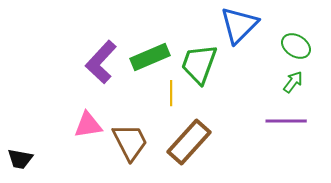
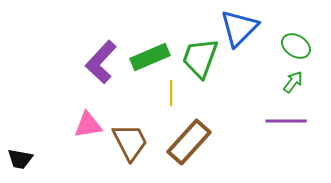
blue triangle: moved 3 px down
green trapezoid: moved 1 px right, 6 px up
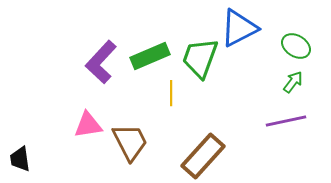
blue triangle: rotated 18 degrees clockwise
green rectangle: moved 1 px up
purple line: rotated 12 degrees counterclockwise
brown rectangle: moved 14 px right, 14 px down
black trapezoid: rotated 72 degrees clockwise
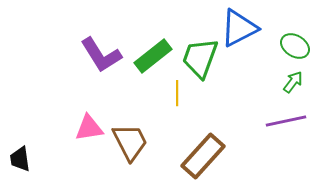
green ellipse: moved 1 px left
green rectangle: moved 3 px right; rotated 15 degrees counterclockwise
purple L-shape: moved 7 px up; rotated 75 degrees counterclockwise
yellow line: moved 6 px right
pink triangle: moved 1 px right, 3 px down
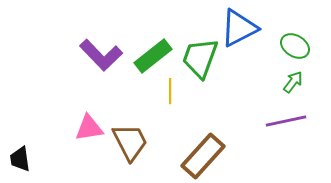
purple L-shape: rotated 12 degrees counterclockwise
yellow line: moved 7 px left, 2 px up
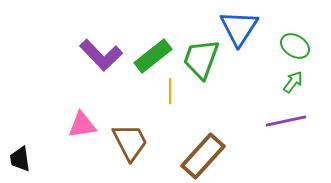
blue triangle: rotated 30 degrees counterclockwise
green trapezoid: moved 1 px right, 1 px down
pink triangle: moved 7 px left, 3 px up
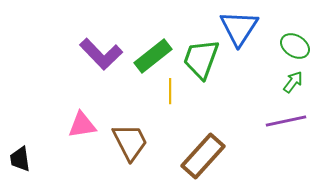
purple L-shape: moved 1 px up
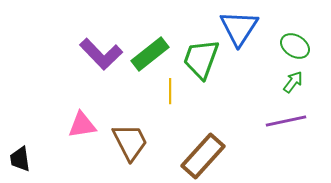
green rectangle: moved 3 px left, 2 px up
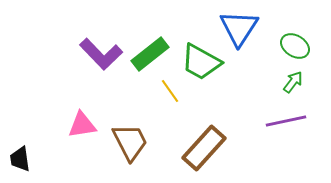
green trapezoid: moved 3 px down; rotated 81 degrees counterclockwise
yellow line: rotated 35 degrees counterclockwise
brown rectangle: moved 1 px right, 8 px up
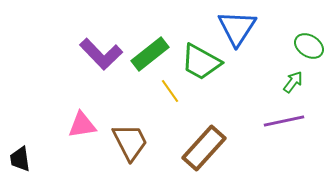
blue triangle: moved 2 px left
green ellipse: moved 14 px right
purple line: moved 2 px left
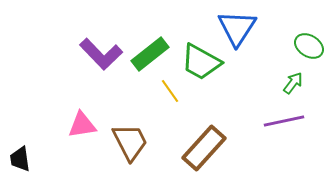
green arrow: moved 1 px down
